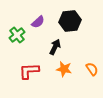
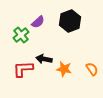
black hexagon: rotated 15 degrees counterclockwise
green cross: moved 4 px right
black arrow: moved 11 px left, 12 px down; rotated 105 degrees counterclockwise
red L-shape: moved 6 px left, 2 px up
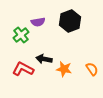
purple semicircle: rotated 32 degrees clockwise
red L-shape: rotated 30 degrees clockwise
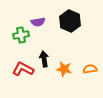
black hexagon: rotated 15 degrees counterclockwise
green cross: rotated 28 degrees clockwise
black arrow: rotated 70 degrees clockwise
orange semicircle: moved 2 px left; rotated 64 degrees counterclockwise
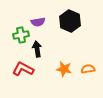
black arrow: moved 7 px left, 10 px up
orange semicircle: moved 2 px left
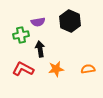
black arrow: moved 3 px right
orange star: moved 8 px left; rotated 21 degrees counterclockwise
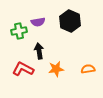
green cross: moved 2 px left, 4 px up
black arrow: moved 1 px left, 2 px down
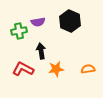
black arrow: moved 2 px right
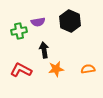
black arrow: moved 3 px right, 1 px up
red L-shape: moved 2 px left, 1 px down
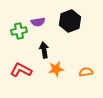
black hexagon: rotated 15 degrees clockwise
orange semicircle: moved 2 px left, 3 px down
